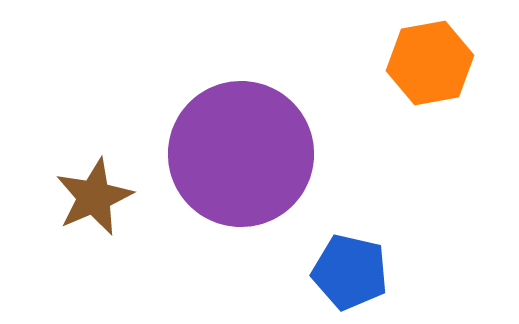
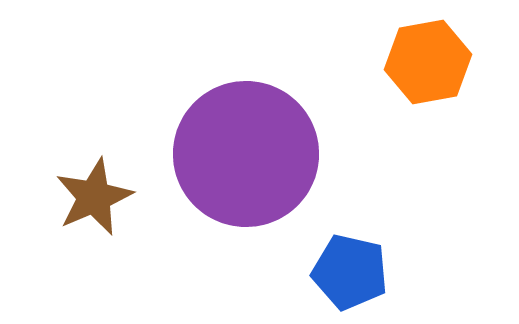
orange hexagon: moved 2 px left, 1 px up
purple circle: moved 5 px right
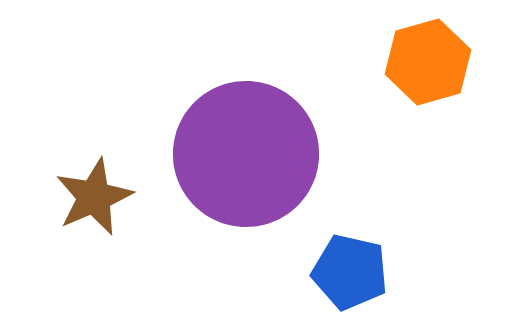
orange hexagon: rotated 6 degrees counterclockwise
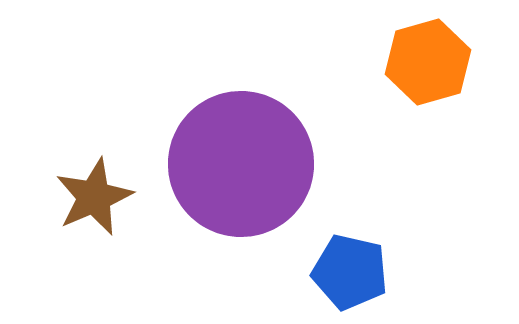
purple circle: moved 5 px left, 10 px down
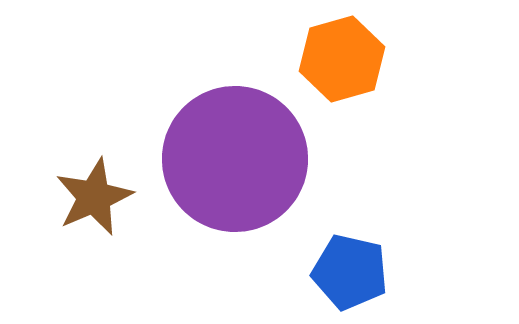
orange hexagon: moved 86 px left, 3 px up
purple circle: moved 6 px left, 5 px up
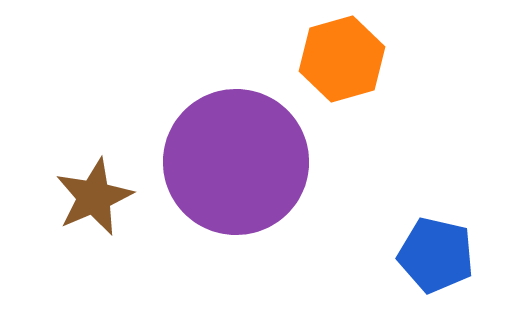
purple circle: moved 1 px right, 3 px down
blue pentagon: moved 86 px right, 17 px up
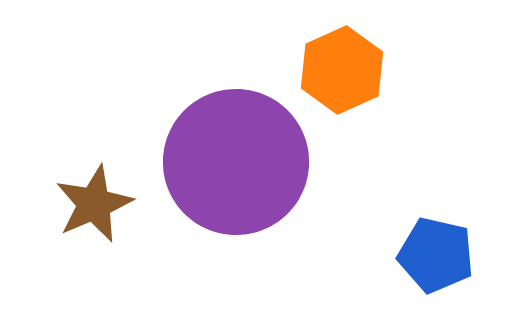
orange hexagon: moved 11 px down; rotated 8 degrees counterclockwise
brown star: moved 7 px down
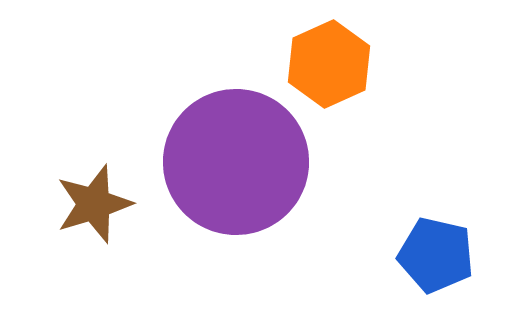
orange hexagon: moved 13 px left, 6 px up
brown star: rotated 6 degrees clockwise
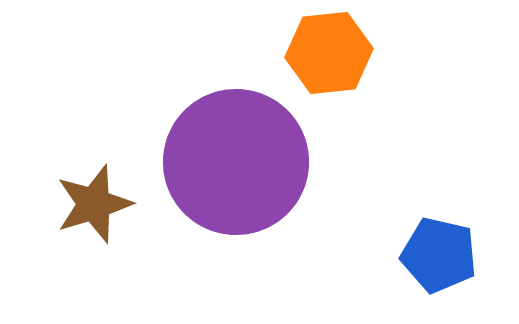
orange hexagon: moved 11 px up; rotated 18 degrees clockwise
blue pentagon: moved 3 px right
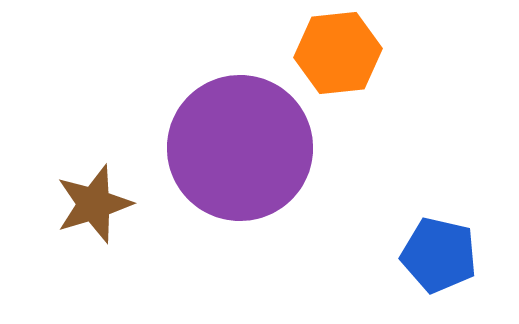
orange hexagon: moved 9 px right
purple circle: moved 4 px right, 14 px up
